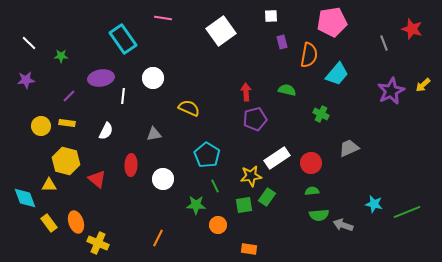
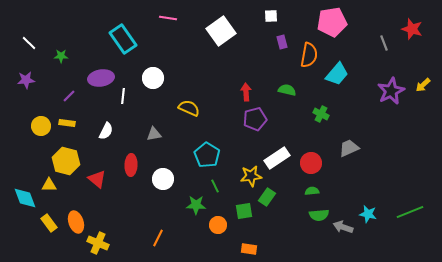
pink line at (163, 18): moved 5 px right
cyan star at (374, 204): moved 6 px left, 10 px down
green square at (244, 205): moved 6 px down
green line at (407, 212): moved 3 px right
gray arrow at (343, 225): moved 2 px down
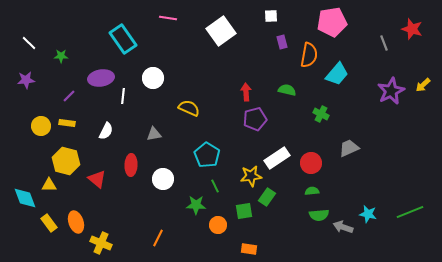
yellow cross at (98, 243): moved 3 px right
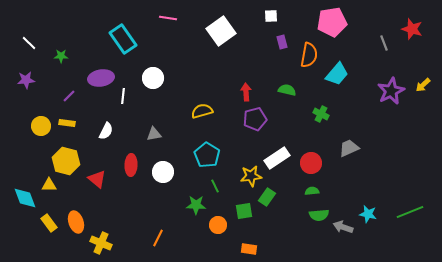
yellow semicircle at (189, 108): moved 13 px right, 3 px down; rotated 40 degrees counterclockwise
white circle at (163, 179): moved 7 px up
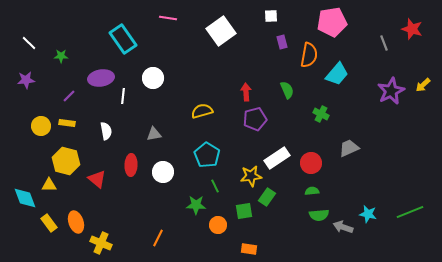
green semicircle at (287, 90): rotated 54 degrees clockwise
white semicircle at (106, 131): rotated 36 degrees counterclockwise
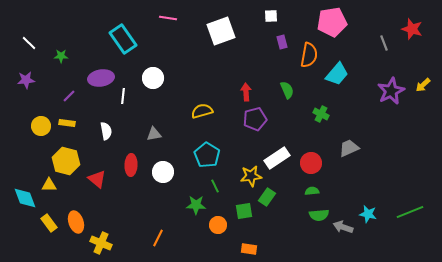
white square at (221, 31): rotated 16 degrees clockwise
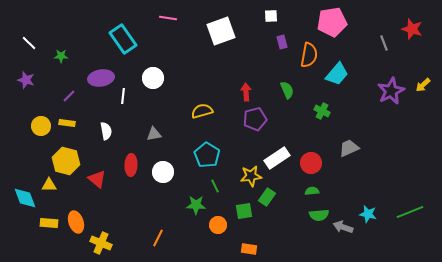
purple star at (26, 80): rotated 24 degrees clockwise
green cross at (321, 114): moved 1 px right, 3 px up
yellow rectangle at (49, 223): rotated 48 degrees counterclockwise
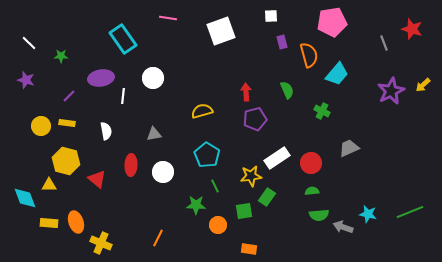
orange semicircle at (309, 55): rotated 25 degrees counterclockwise
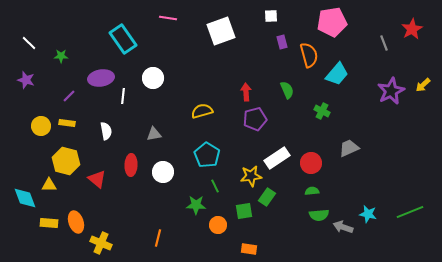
red star at (412, 29): rotated 25 degrees clockwise
orange line at (158, 238): rotated 12 degrees counterclockwise
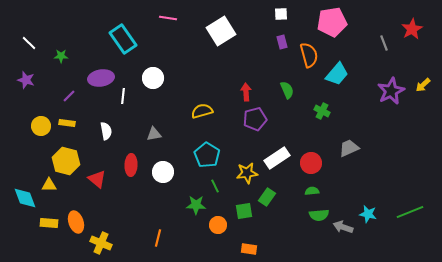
white square at (271, 16): moved 10 px right, 2 px up
white square at (221, 31): rotated 12 degrees counterclockwise
yellow star at (251, 176): moved 4 px left, 3 px up
